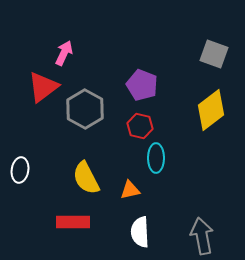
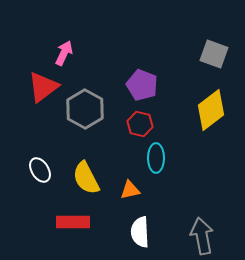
red hexagon: moved 2 px up
white ellipse: moved 20 px right; rotated 40 degrees counterclockwise
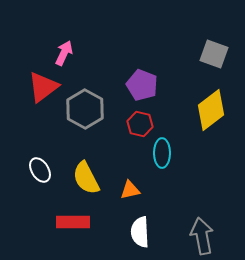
cyan ellipse: moved 6 px right, 5 px up
